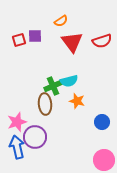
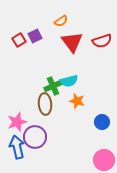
purple square: rotated 24 degrees counterclockwise
red square: rotated 16 degrees counterclockwise
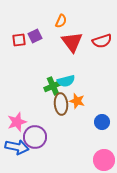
orange semicircle: rotated 32 degrees counterclockwise
red square: rotated 24 degrees clockwise
cyan semicircle: moved 3 px left
brown ellipse: moved 16 px right
blue arrow: rotated 115 degrees clockwise
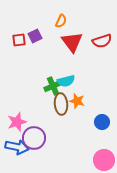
purple circle: moved 1 px left, 1 px down
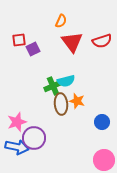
purple square: moved 2 px left, 13 px down
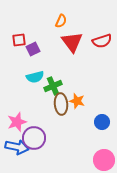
cyan semicircle: moved 31 px left, 4 px up
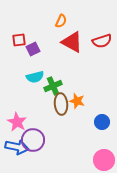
red triangle: rotated 25 degrees counterclockwise
pink star: rotated 24 degrees counterclockwise
purple circle: moved 1 px left, 2 px down
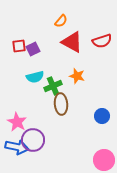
orange semicircle: rotated 16 degrees clockwise
red square: moved 6 px down
orange star: moved 25 px up
blue circle: moved 6 px up
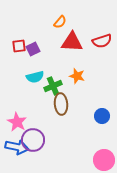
orange semicircle: moved 1 px left, 1 px down
red triangle: rotated 25 degrees counterclockwise
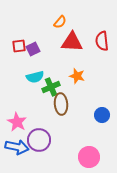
red semicircle: rotated 102 degrees clockwise
green cross: moved 2 px left, 1 px down
blue circle: moved 1 px up
purple circle: moved 6 px right
pink circle: moved 15 px left, 3 px up
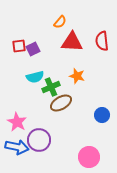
brown ellipse: moved 1 px up; rotated 65 degrees clockwise
